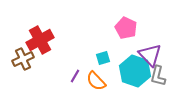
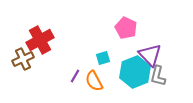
cyan hexagon: moved 1 px down; rotated 20 degrees clockwise
orange semicircle: moved 2 px left; rotated 15 degrees clockwise
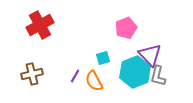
pink pentagon: rotated 25 degrees clockwise
red cross: moved 15 px up
brown cross: moved 9 px right, 15 px down; rotated 10 degrees clockwise
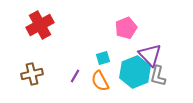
orange semicircle: moved 6 px right
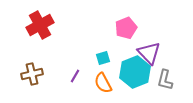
purple triangle: moved 1 px left, 2 px up
gray L-shape: moved 7 px right, 4 px down
orange semicircle: moved 3 px right, 2 px down
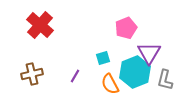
red cross: rotated 20 degrees counterclockwise
purple triangle: rotated 15 degrees clockwise
orange semicircle: moved 7 px right, 1 px down
